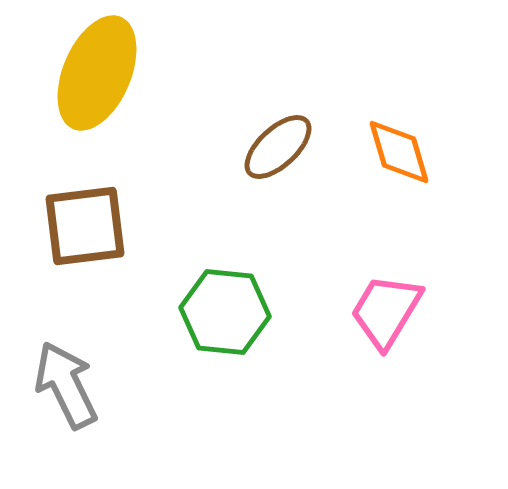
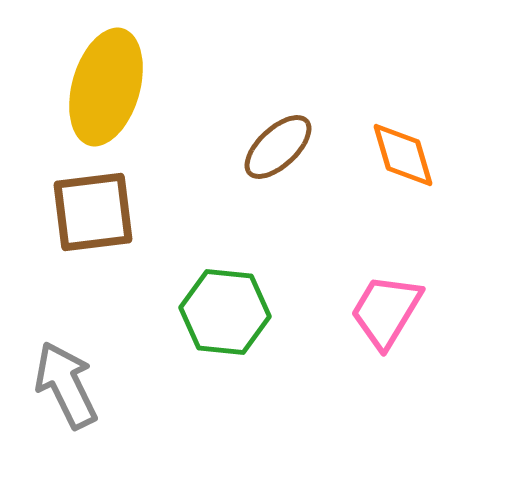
yellow ellipse: moved 9 px right, 14 px down; rotated 7 degrees counterclockwise
orange diamond: moved 4 px right, 3 px down
brown square: moved 8 px right, 14 px up
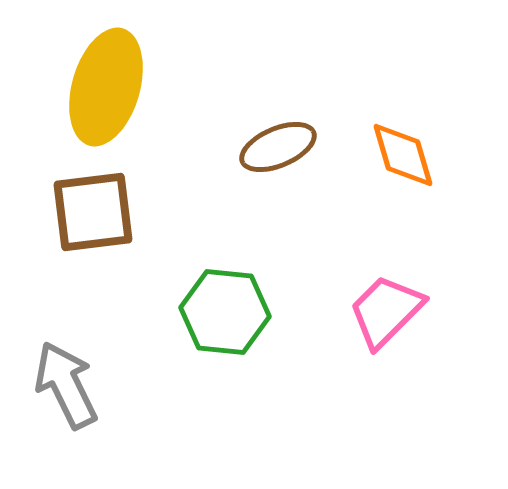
brown ellipse: rotated 20 degrees clockwise
pink trapezoid: rotated 14 degrees clockwise
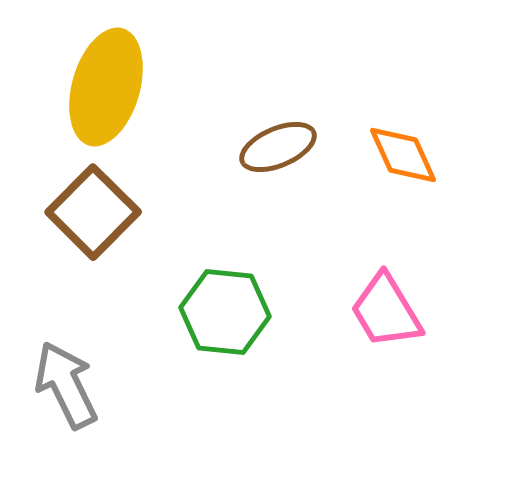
orange diamond: rotated 8 degrees counterclockwise
brown square: rotated 38 degrees counterclockwise
pink trapezoid: rotated 76 degrees counterclockwise
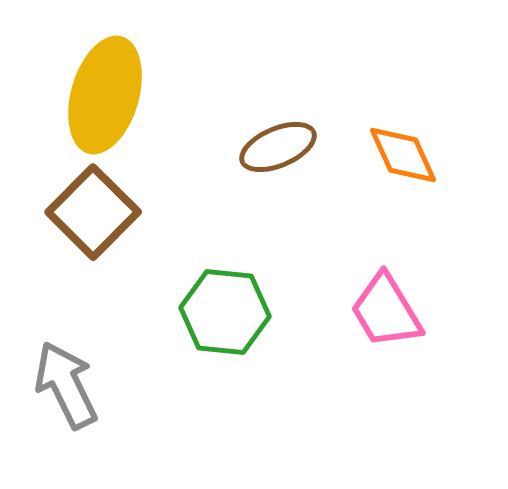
yellow ellipse: moved 1 px left, 8 px down
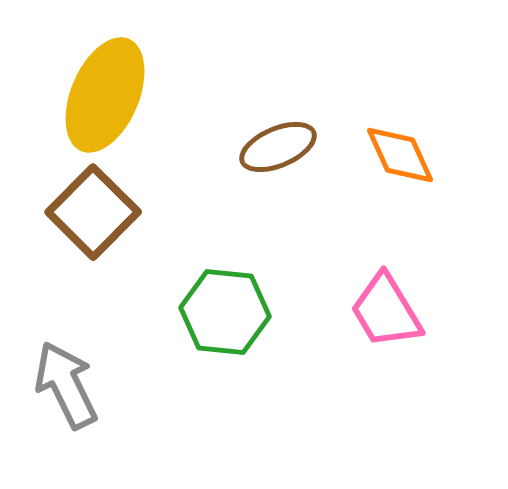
yellow ellipse: rotated 7 degrees clockwise
orange diamond: moved 3 px left
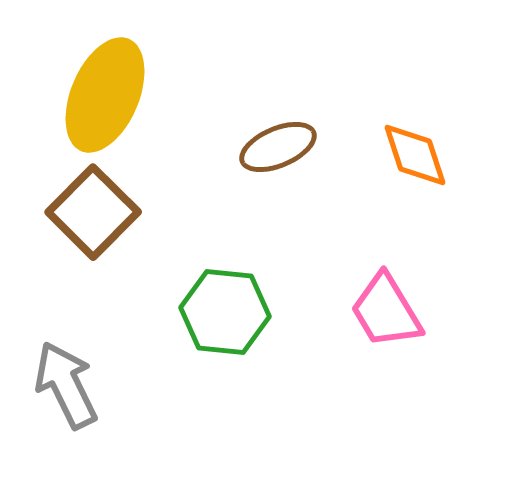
orange diamond: moved 15 px right; rotated 6 degrees clockwise
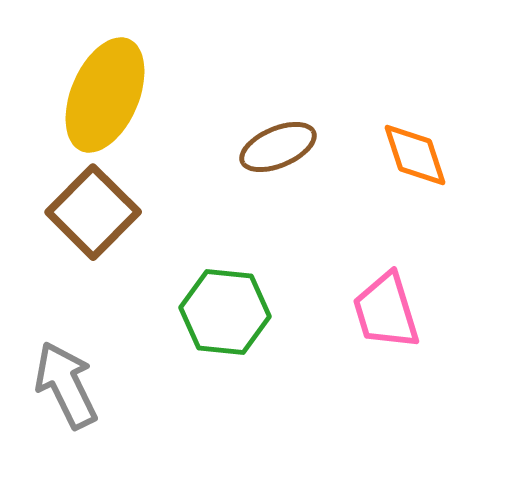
pink trapezoid: rotated 14 degrees clockwise
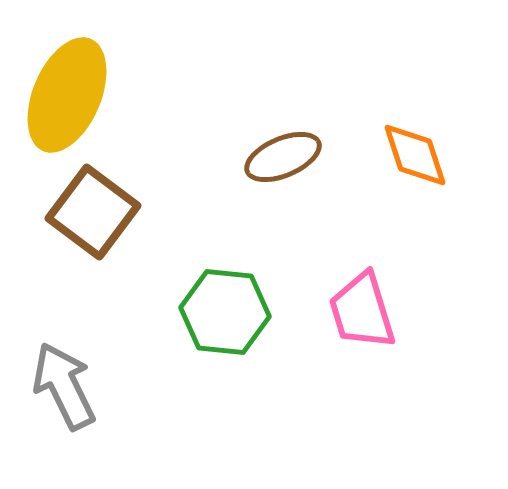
yellow ellipse: moved 38 px left
brown ellipse: moved 5 px right, 10 px down
brown square: rotated 8 degrees counterclockwise
pink trapezoid: moved 24 px left
gray arrow: moved 2 px left, 1 px down
